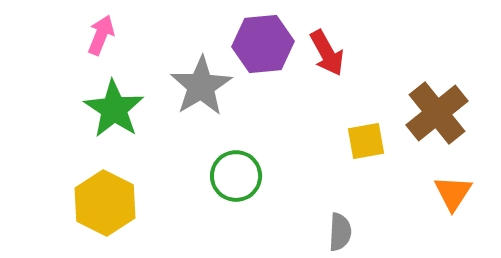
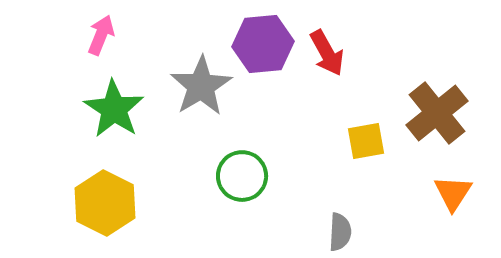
green circle: moved 6 px right
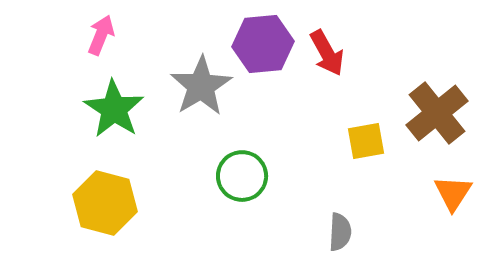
yellow hexagon: rotated 12 degrees counterclockwise
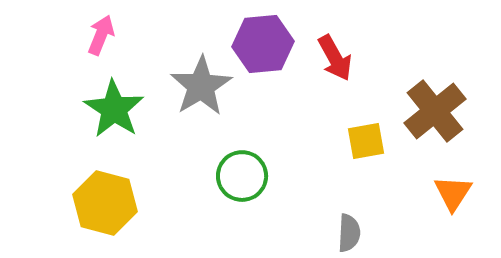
red arrow: moved 8 px right, 5 px down
brown cross: moved 2 px left, 2 px up
gray semicircle: moved 9 px right, 1 px down
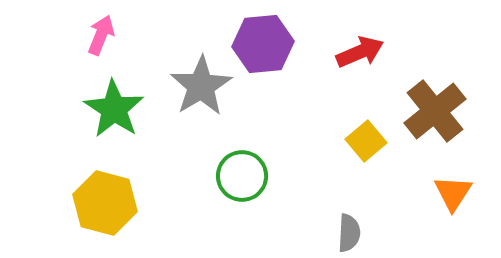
red arrow: moved 25 px right, 6 px up; rotated 84 degrees counterclockwise
yellow square: rotated 30 degrees counterclockwise
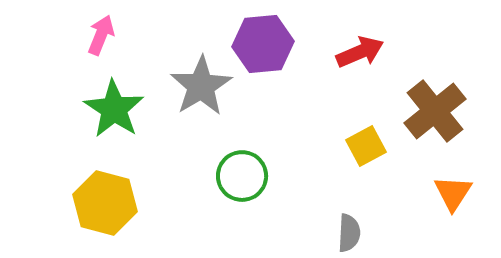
yellow square: moved 5 px down; rotated 12 degrees clockwise
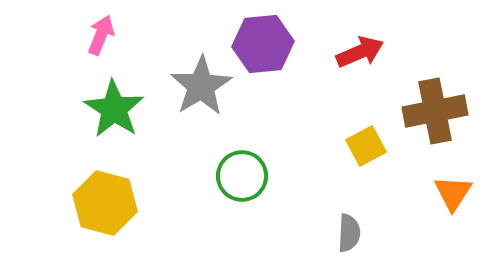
brown cross: rotated 28 degrees clockwise
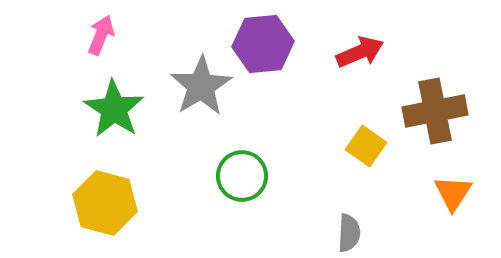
yellow square: rotated 27 degrees counterclockwise
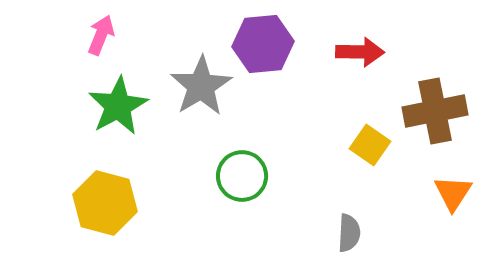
red arrow: rotated 24 degrees clockwise
green star: moved 4 px right, 3 px up; rotated 10 degrees clockwise
yellow square: moved 4 px right, 1 px up
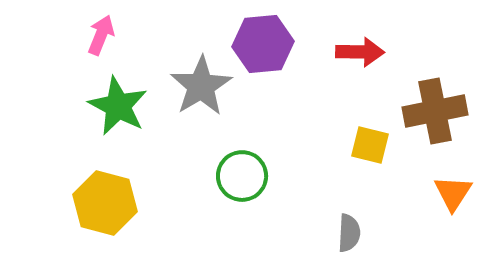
green star: rotated 16 degrees counterclockwise
yellow square: rotated 21 degrees counterclockwise
